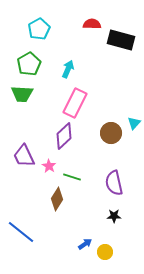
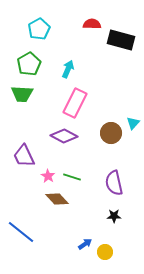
cyan triangle: moved 1 px left
purple diamond: rotated 72 degrees clockwise
pink star: moved 1 px left, 10 px down
brown diamond: rotated 75 degrees counterclockwise
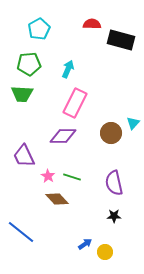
green pentagon: rotated 25 degrees clockwise
purple diamond: moved 1 px left; rotated 28 degrees counterclockwise
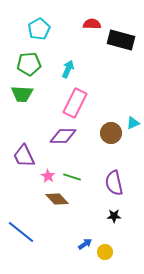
cyan triangle: rotated 24 degrees clockwise
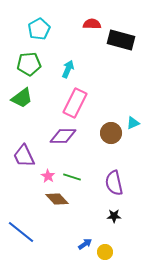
green trapezoid: moved 4 px down; rotated 40 degrees counterclockwise
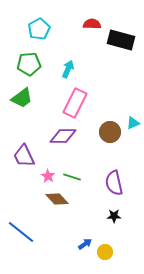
brown circle: moved 1 px left, 1 px up
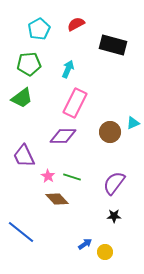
red semicircle: moved 16 px left; rotated 30 degrees counterclockwise
black rectangle: moved 8 px left, 5 px down
purple semicircle: rotated 50 degrees clockwise
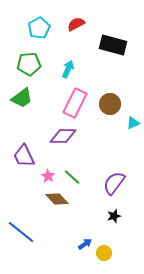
cyan pentagon: moved 1 px up
brown circle: moved 28 px up
green line: rotated 24 degrees clockwise
black star: rotated 16 degrees counterclockwise
yellow circle: moved 1 px left, 1 px down
